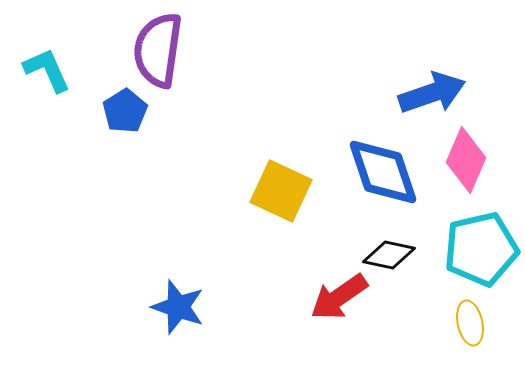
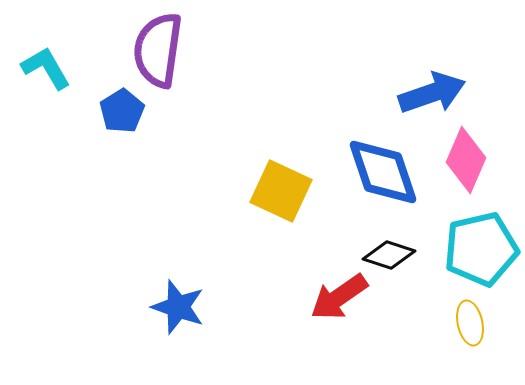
cyan L-shape: moved 1 px left, 2 px up; rotated 6 degrees counterclockwise
blue pentagon: moved 3 px left
black diamond: rotated 6 degrees clockwise
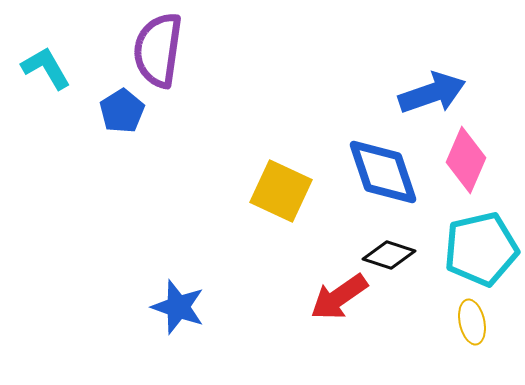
yellow ellipse: moved 2 px right, 1 px up
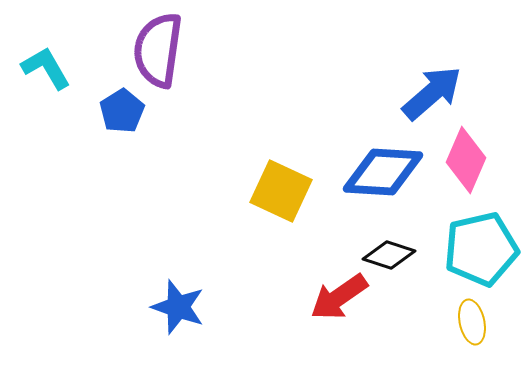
blue arrow: rotated 22 degrees counterclockwise
blue diamond: rotated 68 degrees counterclockwise
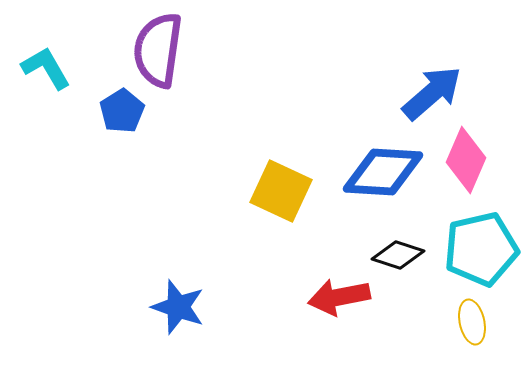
black diamond: moved 9 px right
red arrow: rotated 24 degrees clockwise
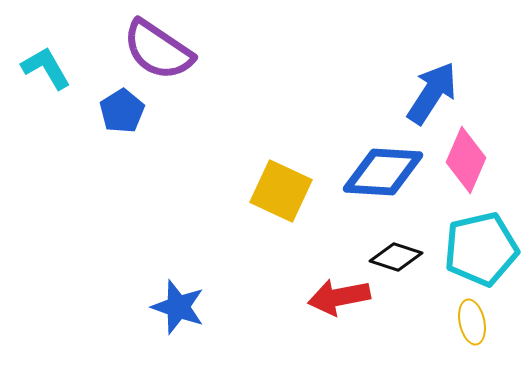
purple semicircle: rotated 64 degrees counterclockwise
blue arrow: rotated 16 degrees counterclockwise
black diamond: moved 2 px left, 2 px down
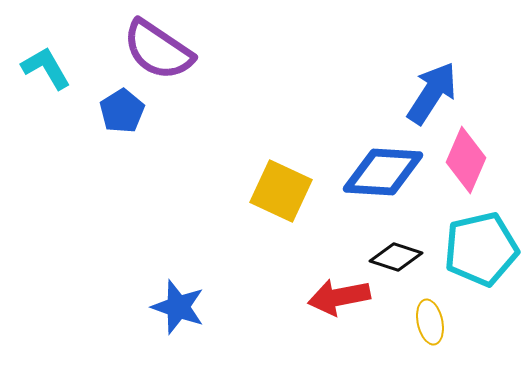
yellow ellipse: moved 42 px left
